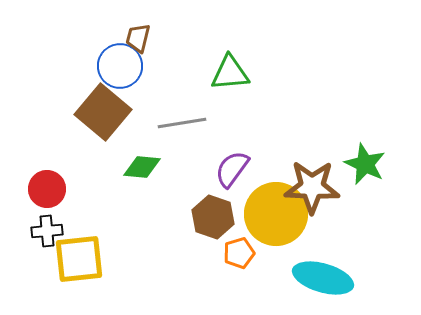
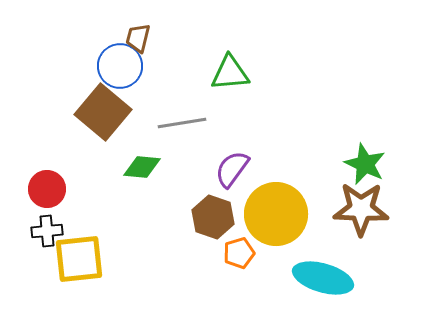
brown star: moved 49 px right, 22 px down
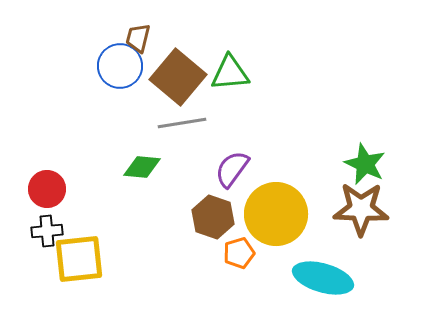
brown square: moved 75 px right, 35 px up
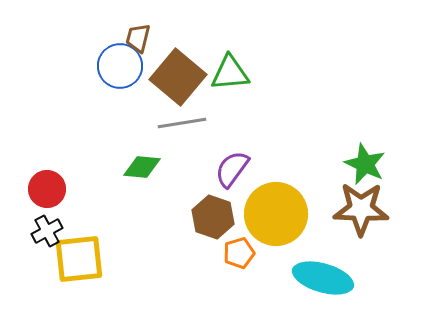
black cross: rotated 24 degrees counterclockwise
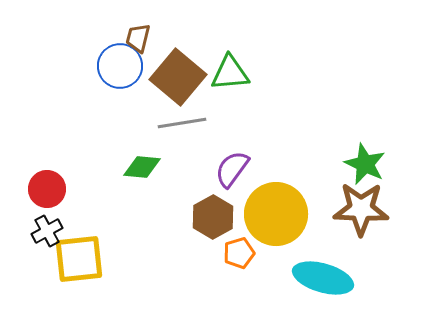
brown hexagon: rotated 12 degrees clockwise
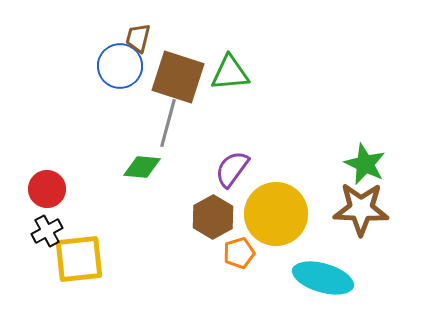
brown square: rotated 22 degrees counterclockwise
gray line: moved 14 px left; rotated 66 degrees counterclockwise
